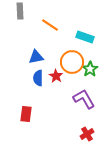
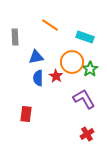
gray rectangle: moved 5 px left, 26 px down
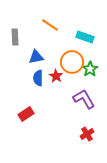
red rectangle: rotated 49 degrees clockwise
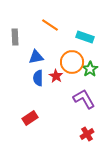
red rectangle: moved 4 px right, 4 px down
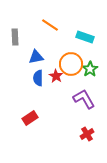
orange circle: moved 1 px left, 2 px down
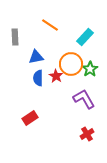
cyan rectangle: rotated 66 degrees counterclockwise
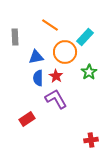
orange circle: moved 6 px left, 12 px up
green star: moved 1 px left, 3 px down
purple L-shape: moved 28 px left
red rectangle: moved 3 px left, 1 px down
red cross: moved 4 px right, 6 px down; rotated 24 degrees clockwise
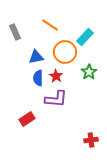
gray rectangle: moved 5 px up; rotated 21 degrees counterclockwise
purple L-shape: rotated 125 degrees clockwise
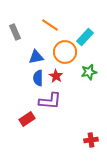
green star: rotated 21 degrees clockwise
purple L-shape: moved 6 px left, 2 px down
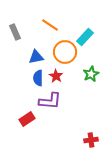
green star: moved 2 px right, 2 px down; rotated 14 degrees counterclockwise
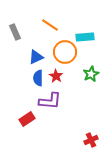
cyan rectangle: rotated 42 degrees clockwise
blue triangle: rotated 14 degrees counterclockwise
red cross: rotated 16 degrees counterclockwise
